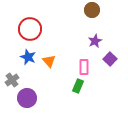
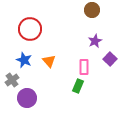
blue star: moved 4 px left, 3 px down
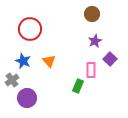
brown circle: moved 4 px down
blue star: moved 1 px left, 1 px down
pink rectangle: moved 7 px right, 3 px down
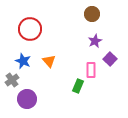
purple circle: moved 1 px down
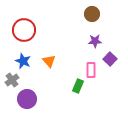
red circle: moved 6 px left, 1 px down
purple star: rotated 24 degrees clockwise
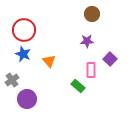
purple star: moved 8 px left
blue star: moved 7 px up
green rectangle: rotated 72 degrees counterclockwise
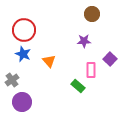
purple star: moved 3 px left
purple circle: moved 5 px left, 3 px down
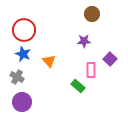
gray cross: moved 5 px right, 3 px up; rotated 24 degrees counterclockwise
